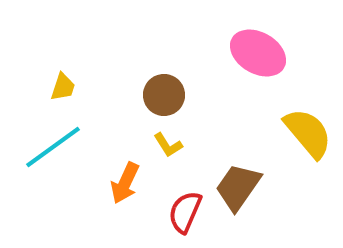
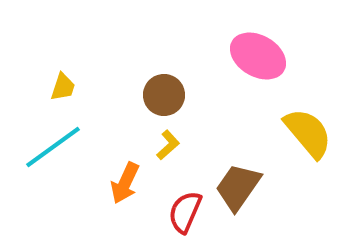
pink ellipse: moved 3 px down
yellow L-shape: rotated 100 degrees counterclockwise
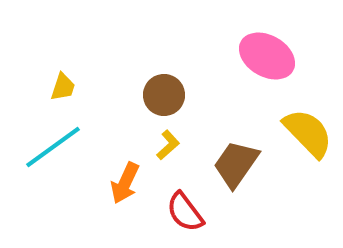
pink ellipse: moved 9 px right
yellow semicircle: rotated 4 degrees counterclockwise
brown trapezoid: moved 2 px left, 23 px up
red semicircle: rotated 60 degrees counterclockwise
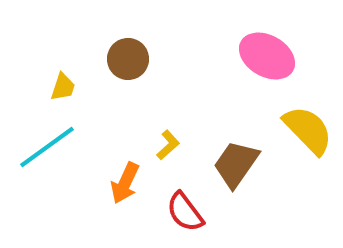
brown circle: moved 36 px left, 36 px up
yellow semicircle: moved 3 px up
cyan line: moved 6 px left
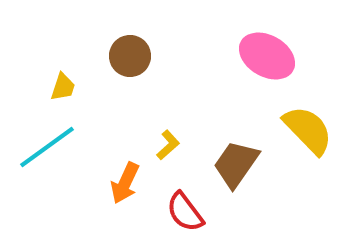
brown circle: moved 2 px right, 3 px up
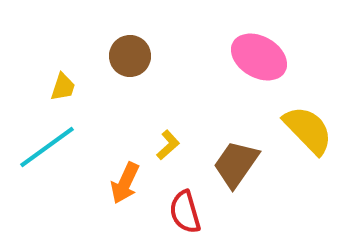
pink ellipse: moved 8 px left, 1 px down
red semicircle: rotated 21 degrees clockwise
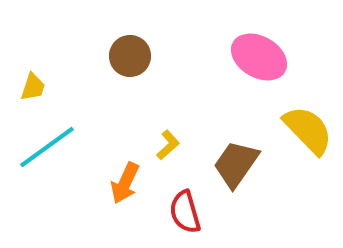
yellow trapezoid: moved 30 px left
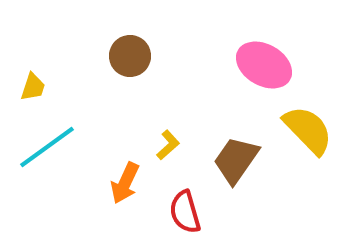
pink ellipse: moved 5 px right, 8 px down
brown trapezoid: moved 4 px up
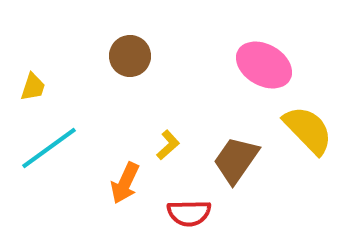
cyan line: moved 2 px right, 1 px down
red semicircle: moved 4 px right, 1 px down; rotated 75 degrees counterclockwise
